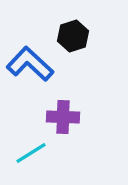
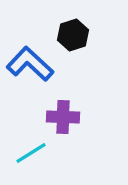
black hexagon: moved 1 px up
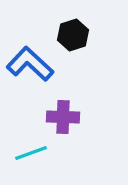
cyan line: rotated 12 degrees clockwise
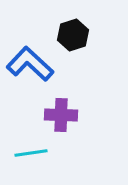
purple cross: moved 2 px left, 2 px up
cyan line: rotated 12 degrees clockwise
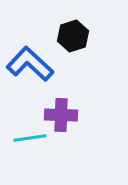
black hexagon: moved 1 px down
cyan line: moved 1 px left, 15 px up
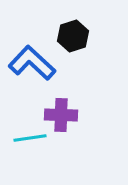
blue L-shape: moved 2 px right, 1 px up
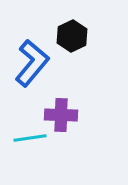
black hexagon: moved 1 px left; rotated 8 degrees counterclockwise
blue L-shape: rotated 87 degrees clockwise
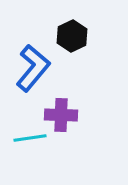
blue L-shape: moved 1 px right, 5 px down
